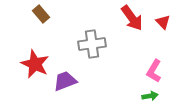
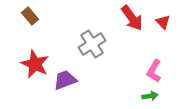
brown rectangle: moved 11 px left, 2 px down
gray cross: rotated 24 degrees counterclockwise
purple trapezoid: moved 1 px up
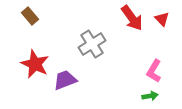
red triangle: moved 1 px left, 3 px up
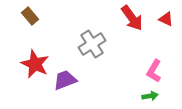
red triangle: moved 4 px right; rotated 21 degrees counterclockwise
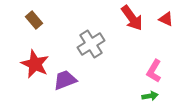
brown rectangle: moved 4 px right, 4 px down
gray cross: moved 1 px left
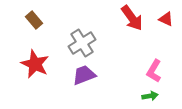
gray cross: moved 9 px left, 1 px up
purple trapezoid: moved 19 px right, 5 px up
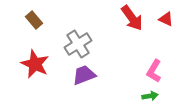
gray cross: moved 4 px left, 1 px down
